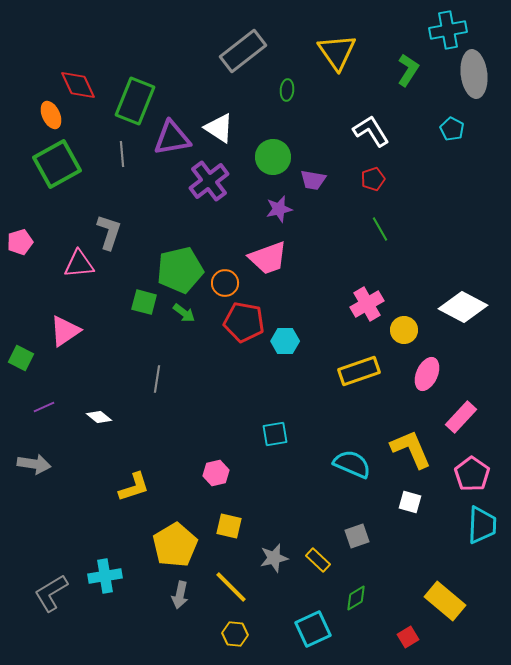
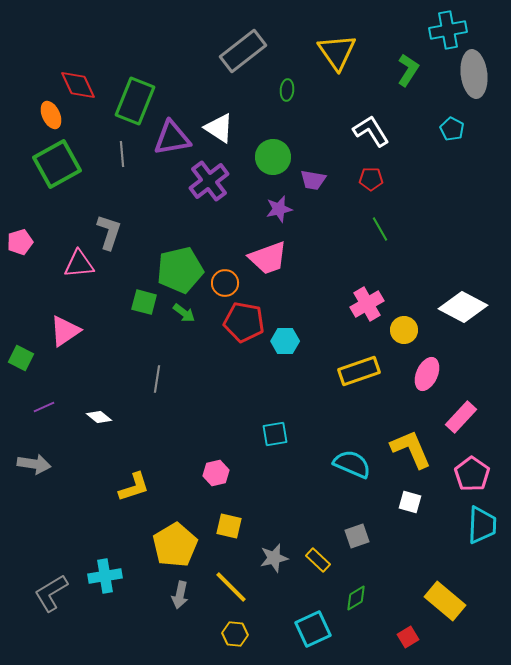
red pentagon at (373, 179): moved 2 px left; rotated 20 degrees clockwise
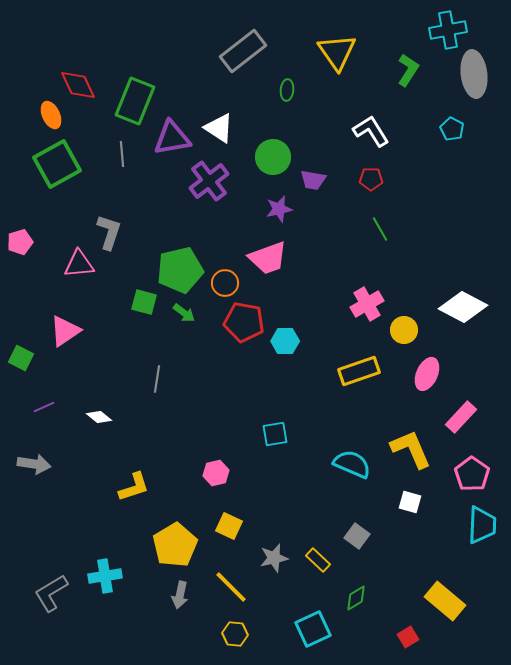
yellow square at (229, 526): rotated 12 degrees clockwise
gray square at (357, 536): rotated 35 degrees counterclockwise
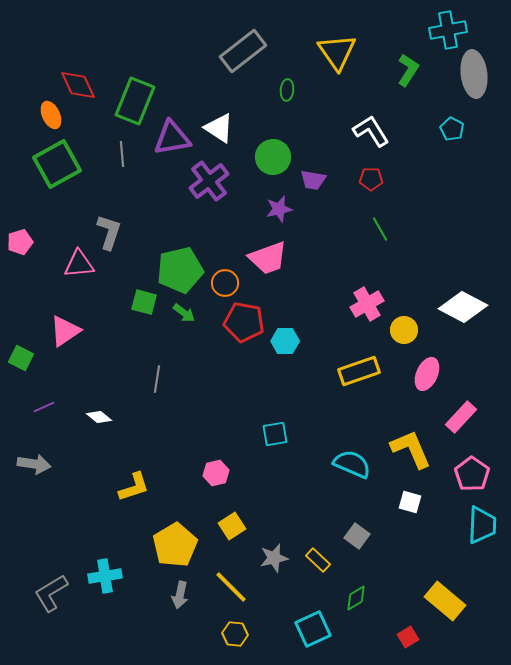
yellow square at (229, 526): moved 3 px right; rotated 32 degrees clockwise
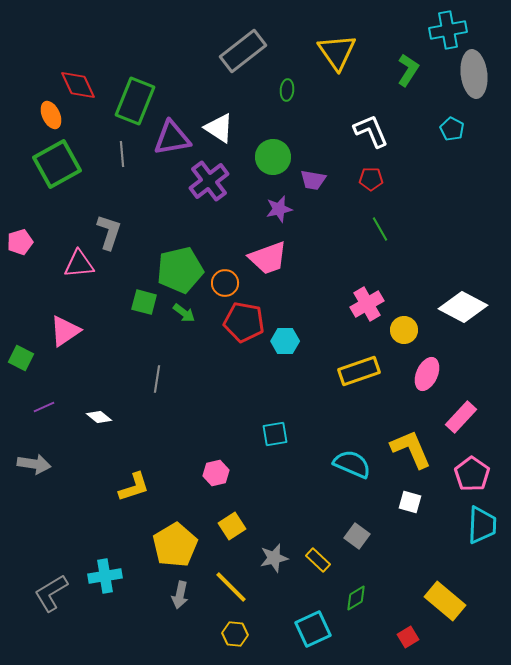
white L-shape at (371, 131): rotated 9 degrees clockwise
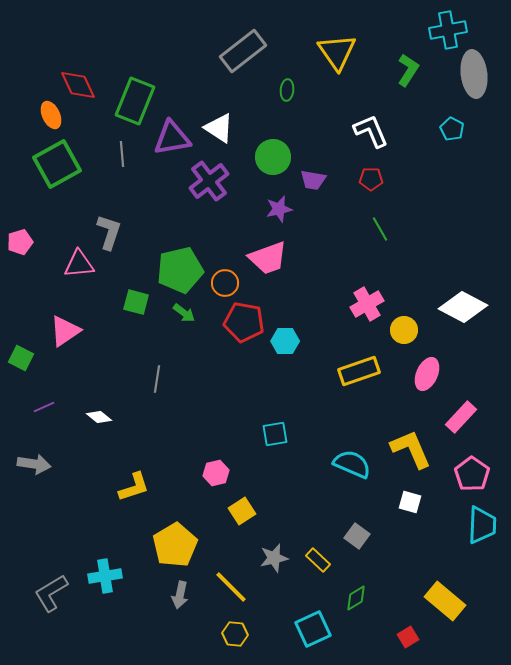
green square at (144, 302): moved 8 px left
yellow square at (232, 526): moved 10 px right, 15 px up
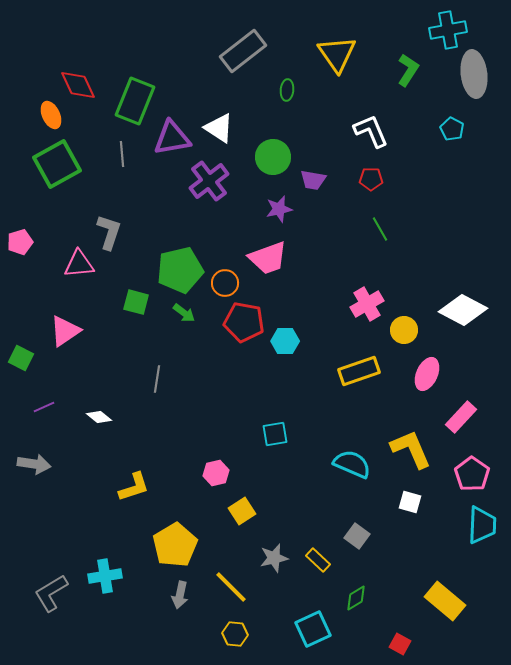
yellow triangle at (337, 52): moved 2 px down
white diamond at (463, 307): moved 3 px down
red square at (408, 637): moved 8 px left, 7 px down; rotated 30 degrees counterclockwise
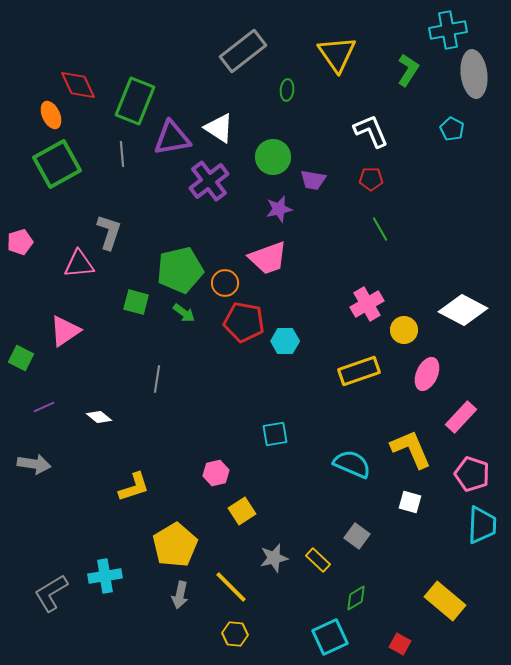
pink pentagon at (472, 474): rotated 16 degrees counterclockwise
cyan square at (313, 629): moved 17 px right, 8 px down
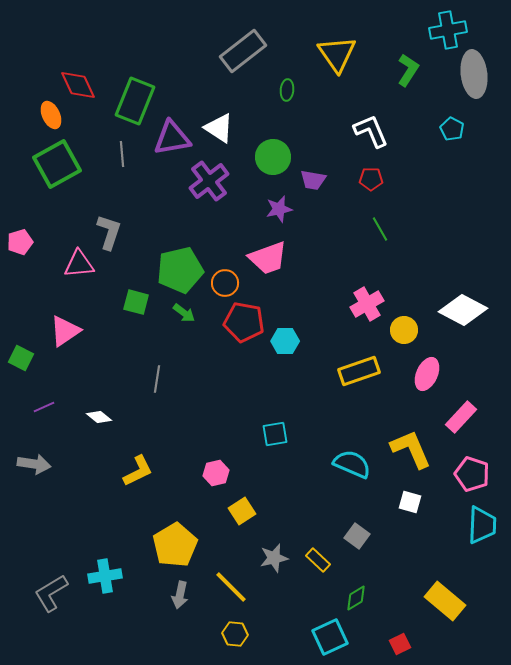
yellow L-shape at (134, 487): moved 4 px right, 16 px up; rotated 8 degrees counterclockwise
red square at (400, 644): rotated 35 degrees clockwise
